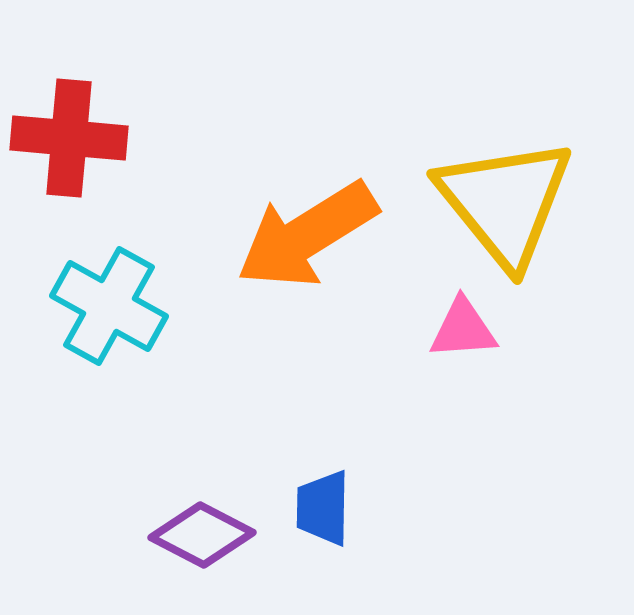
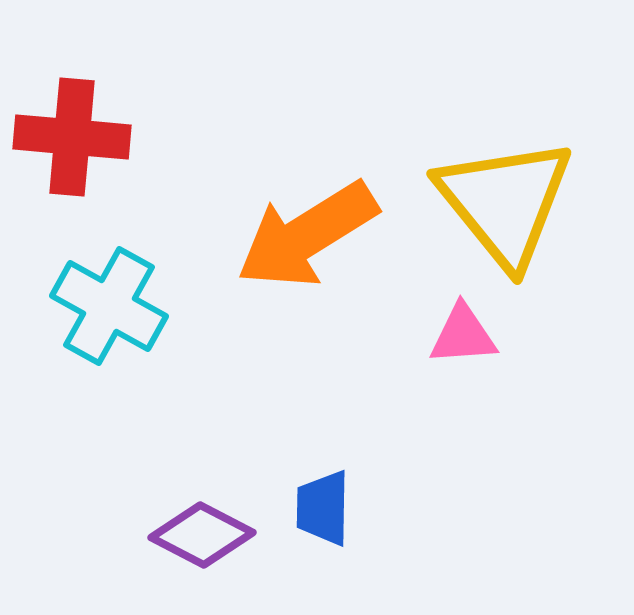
red cross: moved 3 px right, 1 px up
pink triangle: moved 6 px down
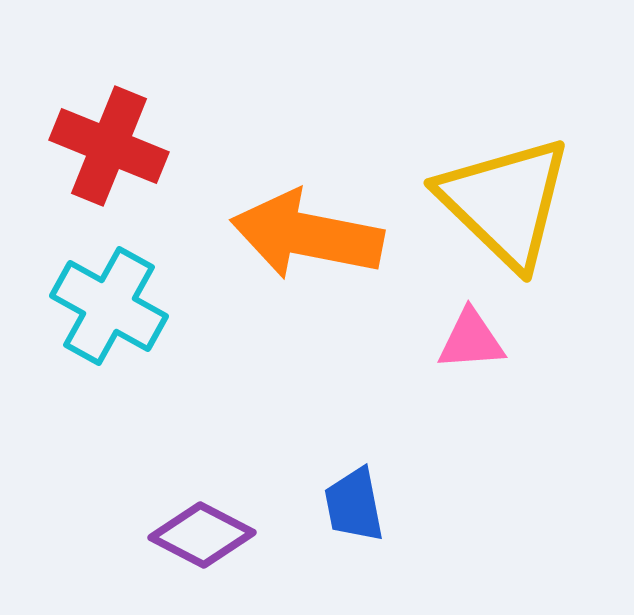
red cross: moved 37 px right, 9 px down; rotated 17 degrees clockwise
yellow triangle: rotated 7 degrees counterclockwise
orange arrow: rotated 43 degrees clockwise
pink triangle: moved 8 px right, 5 px down
blue trapezoid: moved 31 px right, 3 px up; rotated 12 degrees counterclockwise
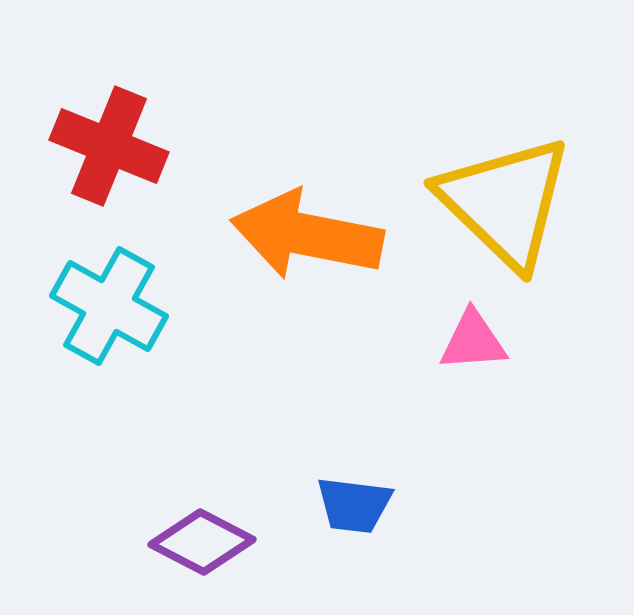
pink triangle: moved 2 px right, 1 px down
blue trapezoid: rotated 72 degrees counterclockwise
purple diamond: moved 7 px down
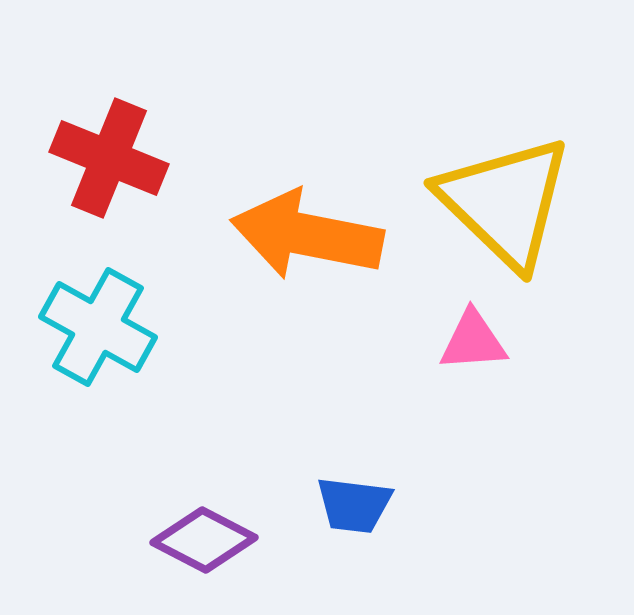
red cross: moved 12 px down
cyan cross: moved 11 px left, 21 px down
purple diamond: moved 2 px right, 2 px up
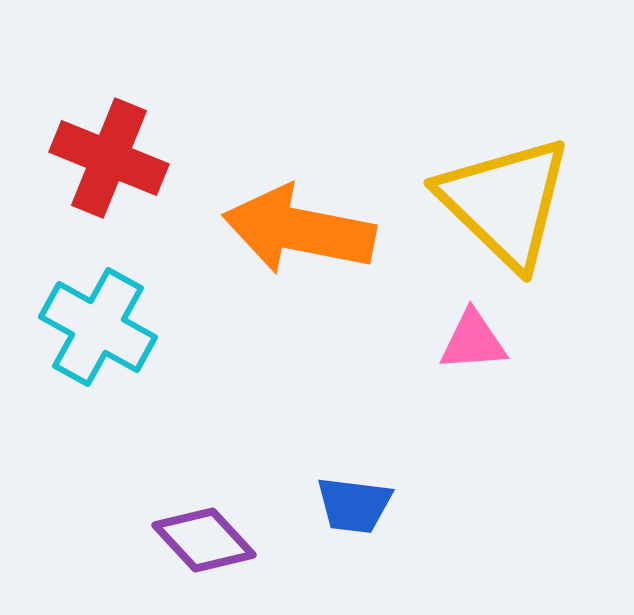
orange arrow: moved 8 px left, 5 px up
purple diamond: rotated 20 degrees clockwise
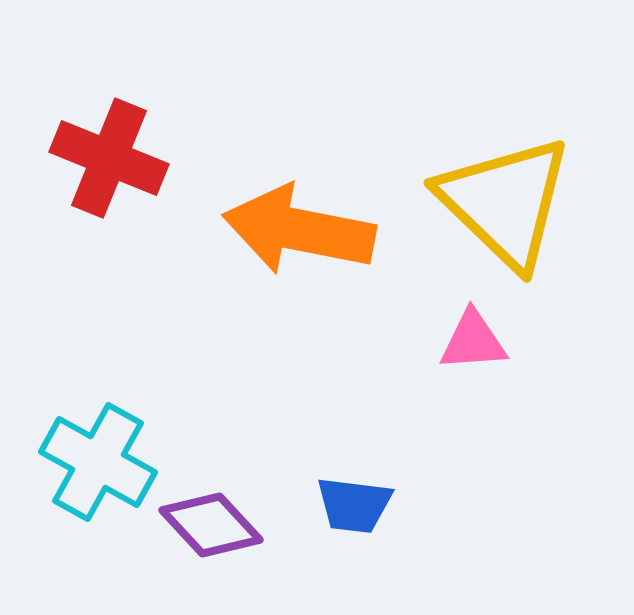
cyan cross: moved 135 px down
purple diamond: moved 7 px right, 15 px up
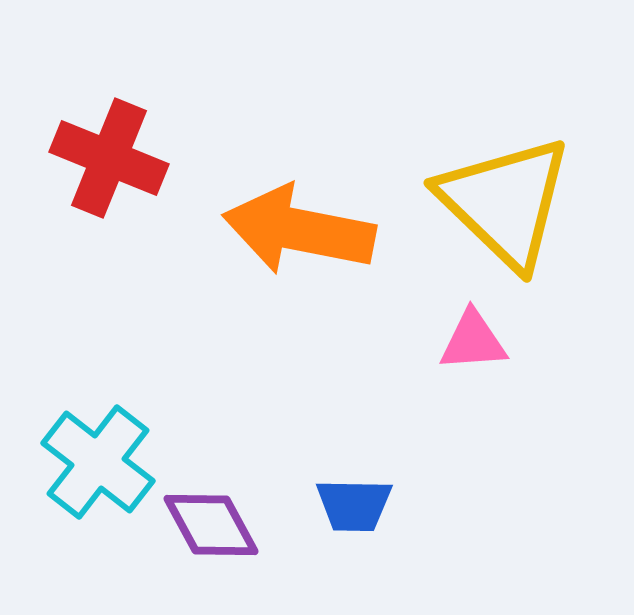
cyan cross: rotated 9 degrees clockwise
blue trapezoid: rotated 6 degrees counterclockwise
purple diamond: rotated 14 degrees clockwise
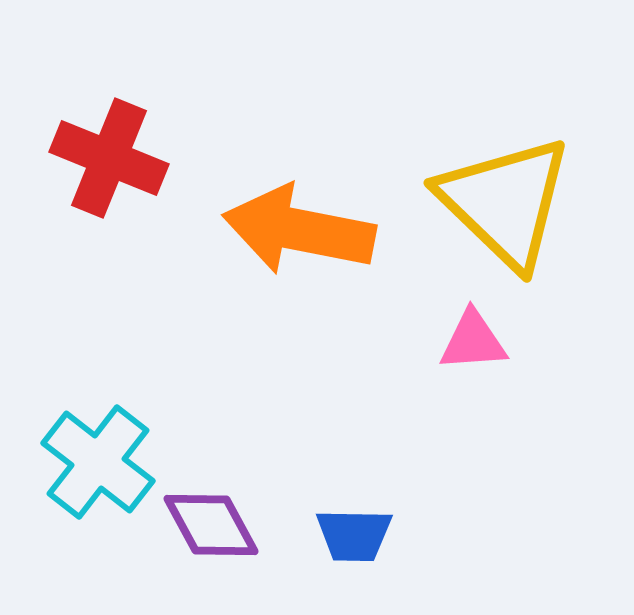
blue trapezoid: moved 30 px down
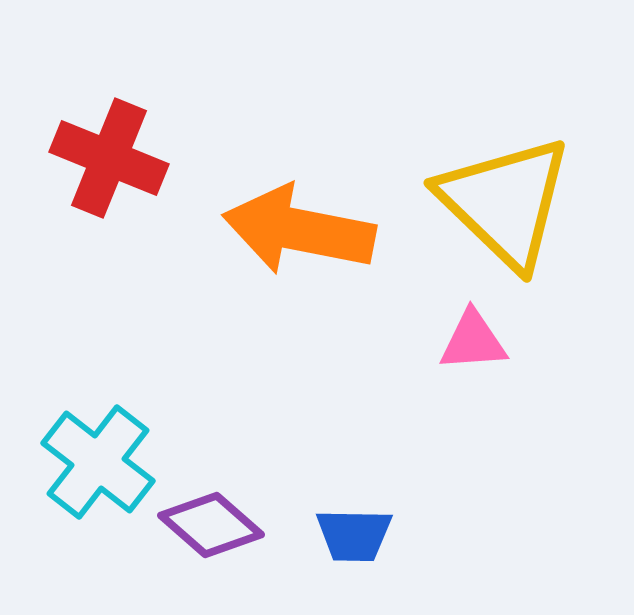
purple diamond: rotated 20 degrees counterclockwise
